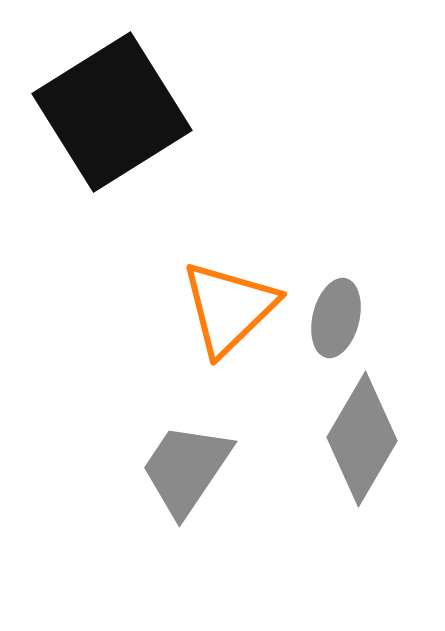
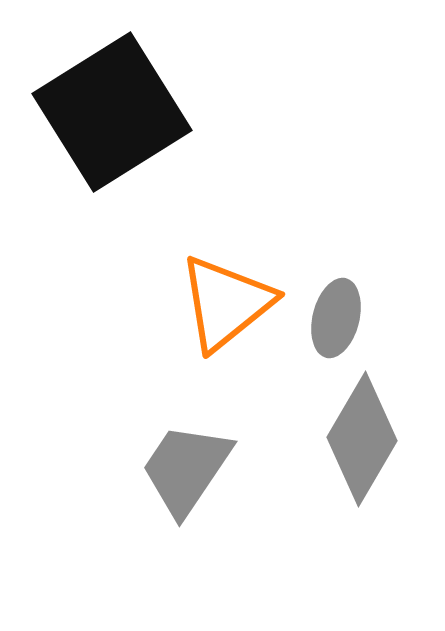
orange triangle: moved 3 px left, 5 px up; rotated 5 degrees clockwise
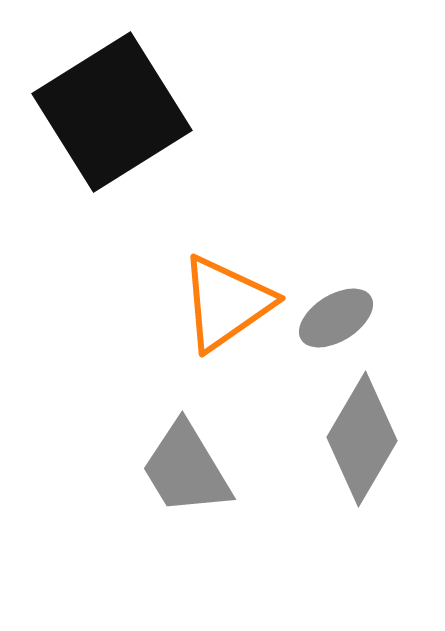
orange triangle: rotated 4 degrees clockwise
gray ellipse: rotated 44 degrees clockwise
gray trapezoid: rotated 65 degrees counterclockwise
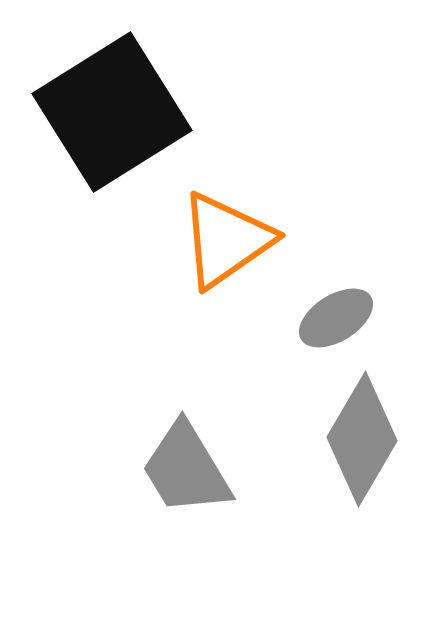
orange triangle: moved 63 px up
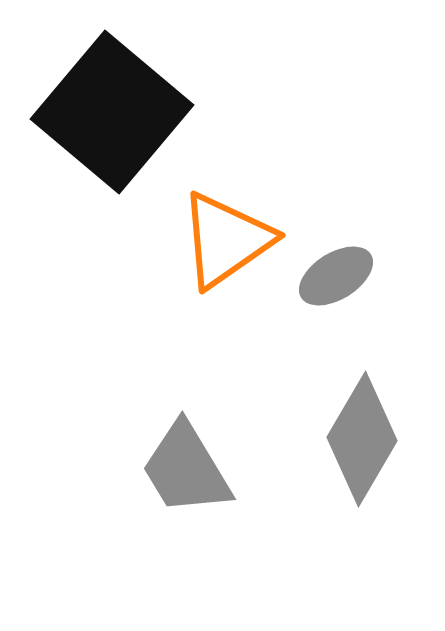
black square: rotated 18 degrees counterclockwise
gray ellipse: moved 42 px up
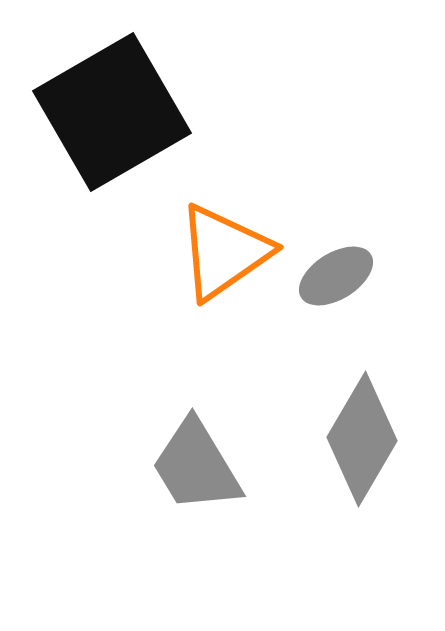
black square: rotated 20 degrees clockwise
orange triangle: moved 2 px left, 12 px down
gray trapezoid: moved 10 px right, 3 px up
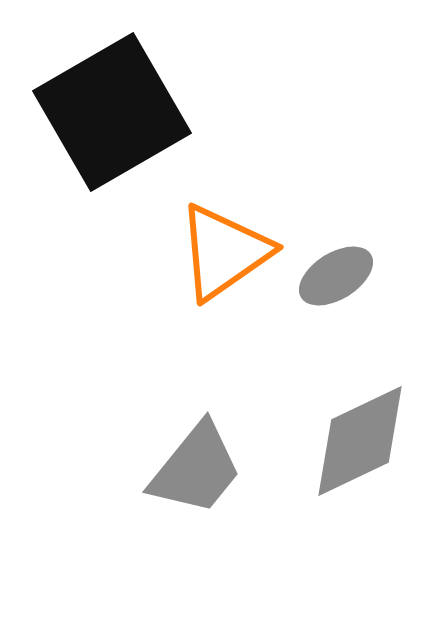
gray diamond: moved 2 px left, 2 px down; rotated 34 degrees clockwise
gray trapezoid: moved 3 px down; rotated 110 degrees counterclockwise
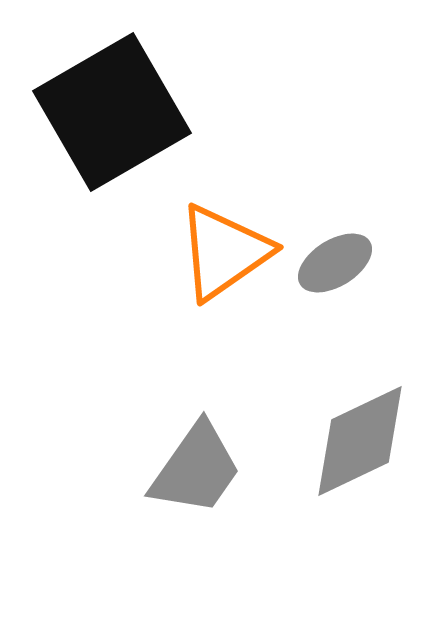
gray ellipse: moved 1 px left, 13 px up
gray trapezoid: rotated 4 degrees counterclockwise
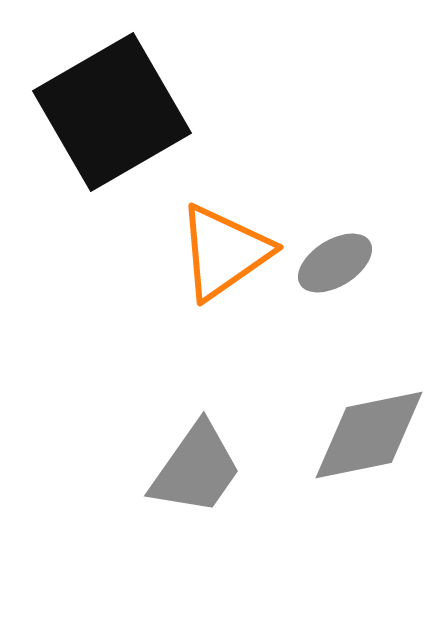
gray diamond: moved 9 px right, 6 px up; rotated 14 degrees clockwise
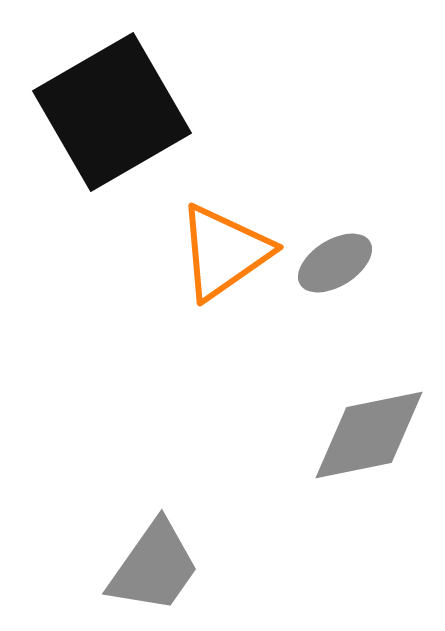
gray trapezoid: moved 42 px left, 98 px down
